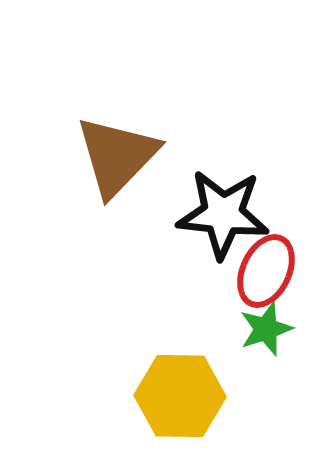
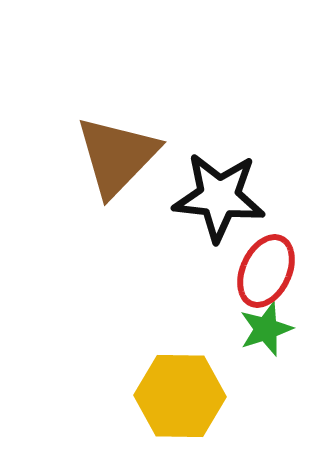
black star: moved 4 px left, 17 px up
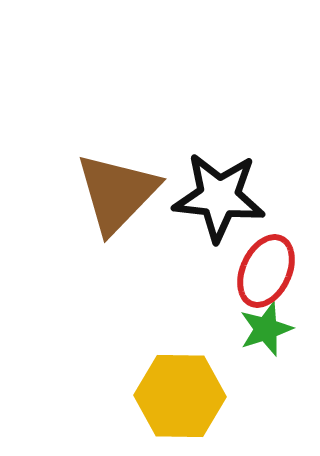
brown triangle: moved 37 px down
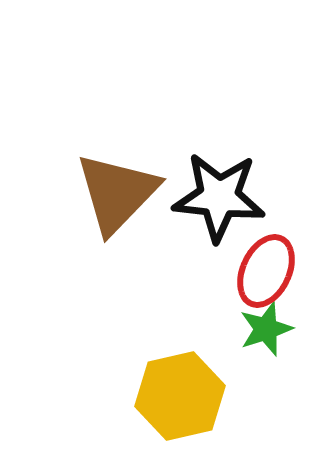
yellow hexagon: rotated 14 degrees counterclockwise
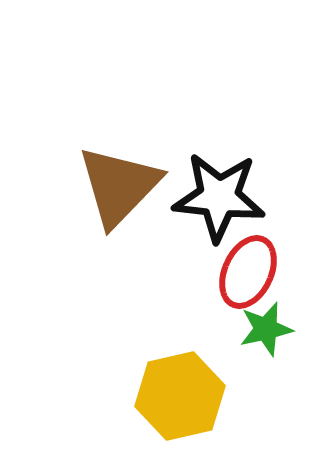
brown triangle: moved 2 px right, 7 px up
red ellipse: moved 18 px left, 1 px down
green star: rotated 6 degrees clockwise
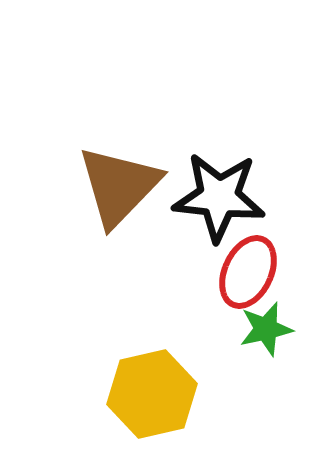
yellow hexagon: moved 28 px left, 2 px up
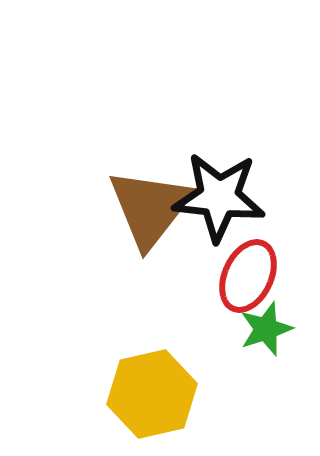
brown triangle: moved 31 px right, 22 px down; rotated 6 degrees counterclockwise
red ellipse: moved 4 px down
green star: rotated 6 degrees counterclockwise
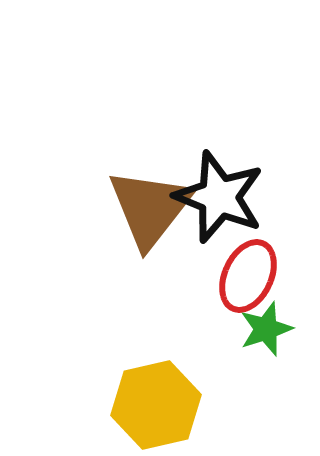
black star: rotated 16 degrees clockwise
yellow hexagon: moved 4 px right, 11 px down
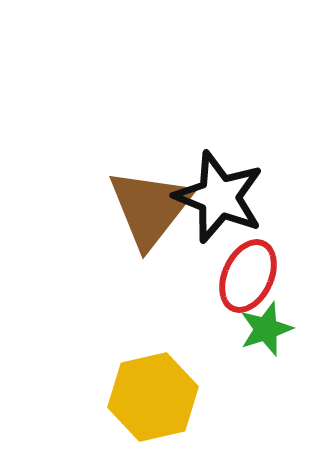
yellow hexagon: moved 3 px left, 8 px up
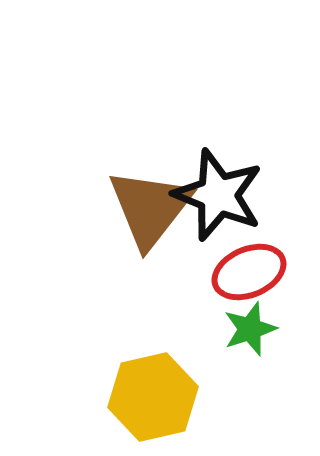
black star: moved 1 px left, 2 px up
red ellipse: moved 1 px right, 4 px up; rotated 42 degrees clockwise
green star: moved 16 px left
